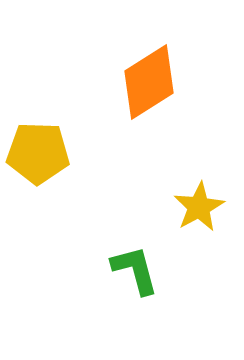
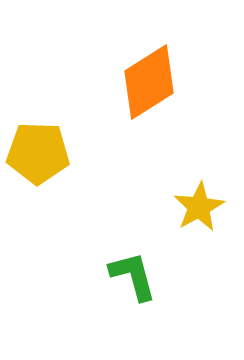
green L-shape: moved 2 px left, 6 px down
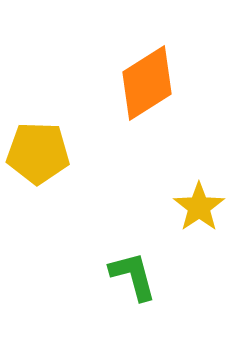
orange diamond: moved 2 px left, 1 px down
yellow star: rotated 6 degrees counterclockwise
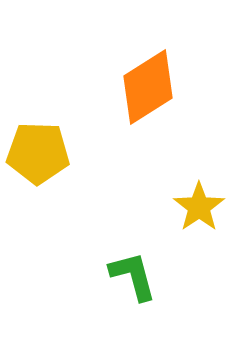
orange diamond: moved 1 px right, 4 px down
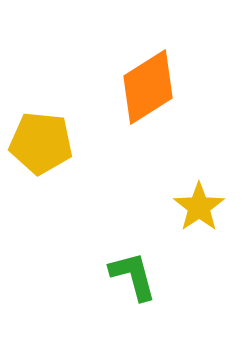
yellow pentagon: moved 3 px right, 10 px up; rotated 4 degrees clockwise
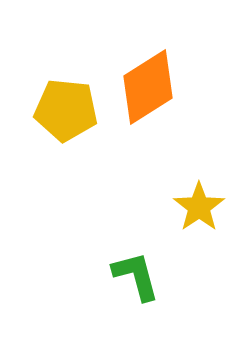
yellow pentagon: moved 25 px right, 33 px up
green L-shape: moved 3 px right
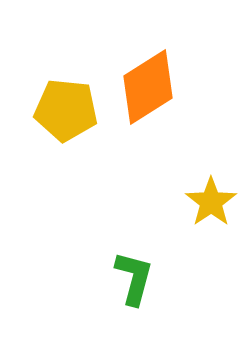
yellow star: moved 12 px right, 5 px up
green L-shape: moved 2 px left, 2 px down; rotated 30 degrees clockwise
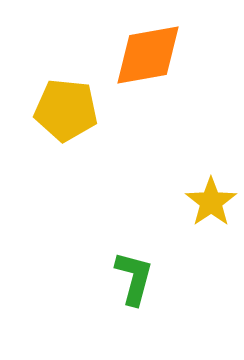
orange diamond: moved 32 px up; rotated 22 degrees clockwise
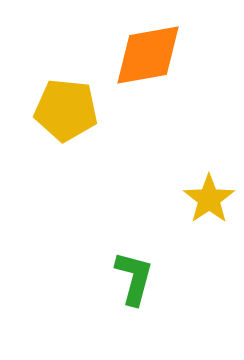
yellow star: moved 2 px left, 3 px up
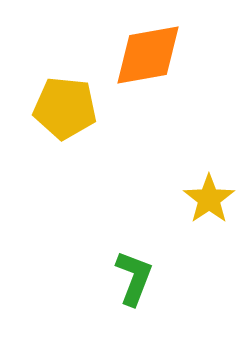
yellow pentagon: moved 1 px left, 2 px up
green L-shape: rotated 6 degrees clockwise
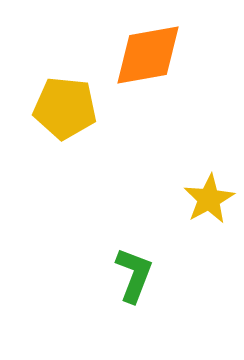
yellow star: rotated 6 degrees clockwise
green L-shape: moved 3 px up
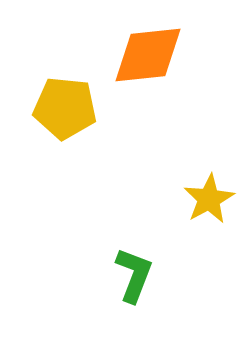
orange diamond: rotated 4 degrees clockwise
